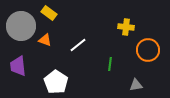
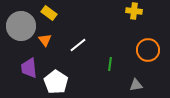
yellow cross: moved 8 px right, 16 px up
orange triangle: rotated 32 degrees clockwise
purple trapezoid: moved 11 px right, 2 px down
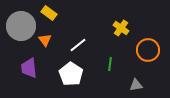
yellow cross: moved 13 px left, 17 px down; rotated 28 degrees clockwise
white pentagon: moved 15 px right, 8 px up
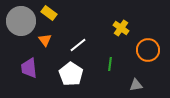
gray circle: moved 5 px up
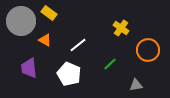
orange triangle: rotated 24 degrees counterclockwise
green line: rotated 40 degrees clockwise
white pentagon: moved 2 px left; rotated 10 degrees counterclockwise
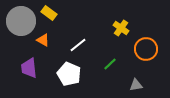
orange triangle: moved 2 px left
orange circle: moved 2 px left, 1 px up
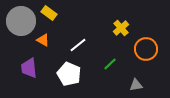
yellow cross: rotated 14 degrees clockwise
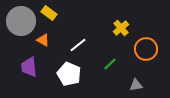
purple trapezoid: moved 1 px up
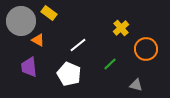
orange triangle: moved 5 px left
gray triangle: rotated 24 degrees clockwise
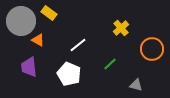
orange circle: moved 6 px right
